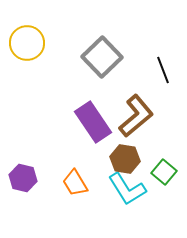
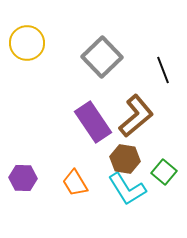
purple hexagon: rotated 12 degrees counterclockwise
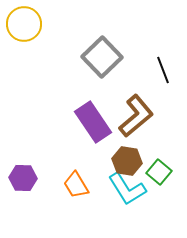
yellow circle: moved 3 px left, 19 px up
brown hexagon: moved 2 px right, 2 px down
green square: moved 5 px left
orange trapezoid: moved 1 px right, 2 px down
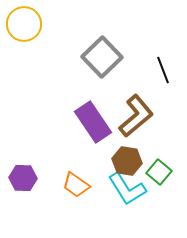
orange trapezoid: rotated 24 degrees counterclockwise
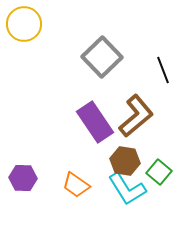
purple rectangle: moved 2 px right
brown hexagon: moved 2 px left
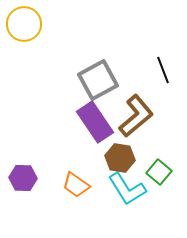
gray square: moved 4 px left, 23 px down; rotated 15 degrees clockwise
brown hexagon: moved 5 px left, 3 px up
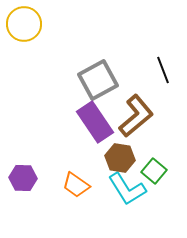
green square: moved 5 px left, 1 px up
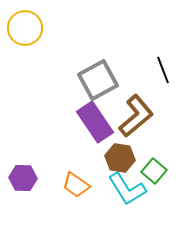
yellow circle: moved 1 px right, 4 px down
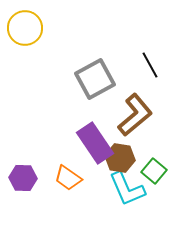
black line: moved 13 px left, 5 px up; rotated 8 degrees counterclockwise
gray square: moved 3 px left, 1 px up
brown L-shape: moved 1 px left, 1 px up
purple rectangle: moved 21 px down
orange trapezoid: moved 8 px left, 7 px up
cyan L-shape: rotated 9 degrees clockwise
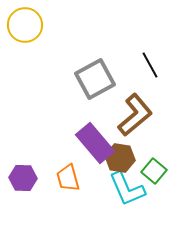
yellow circle: moved 3 px up
purple rectangle: rotated 6 degrees counterclockwise
orange trapezoid: rotated 40 degrees clockwise
